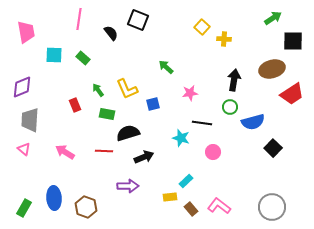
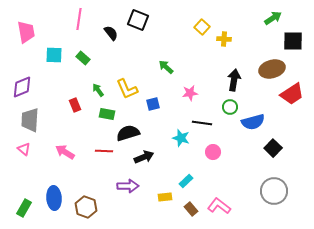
yellow rectangle at (170, 197): moved 5 px left
gray circle at (272, 207): moved 2 px right, 16 px up
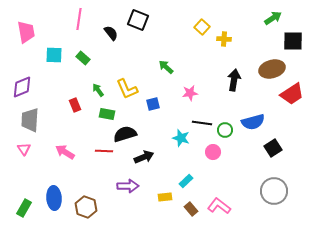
green circle at (230, 107): moved 5 px left, 23 px down
black semicircle at (128, 133): moved 3 px left, 1 px down
black square at (273, 148): rotated 12 degrees clockwise
pink triangle at (24, 149): rotated 16 degrees clockwise
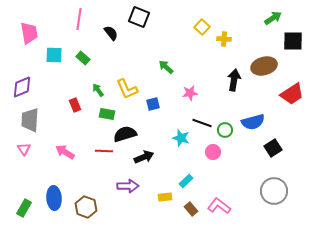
black square at (138, 20): moved 1 px right, 3 px up
pink trapezoid at (26, 32): moved 3 px right, 1 px down
brown ellipse at (272, 69): moved 8 px left, 3 px up
black line at (202, 123): rotated 12 degrees clockwise
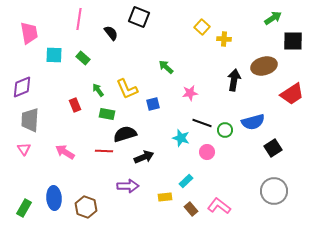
pink circle at (213, 152): moved 6 px left
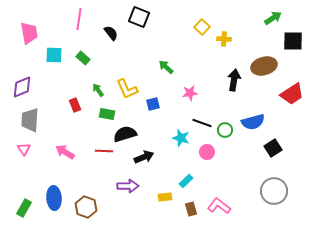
brown rectangle at (191, 209): rotated 24 degrees clockwise
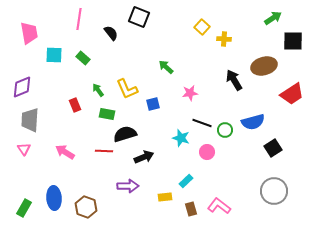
black arrow at (234, 80): rotated 40 degrees counterclockwise
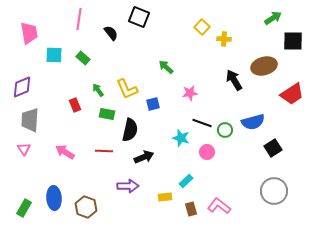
black semicircle at (125, 134): moved 5 px right, 4 px up; rotated 120 degrees clockwise
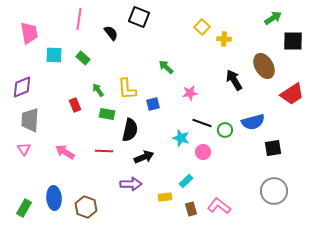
brown ellipse at (264, 66): rotated 75 degrees clockwise
yellow L-shape at (127, 89): rotated 20 degrees clockwise
black square at (273, 148): rotated 24 degrees clockwise
pink circle at (207, 152): moved 4 px left
purple arrow at (128, 186): moved 3 px right, 2 px up
